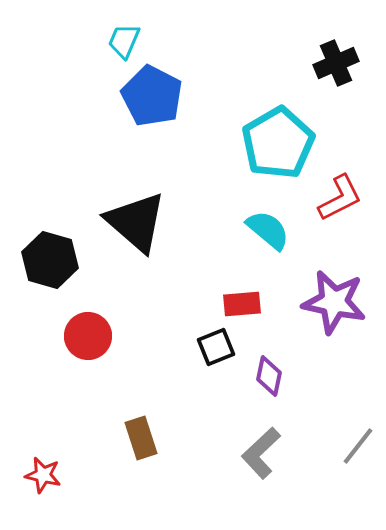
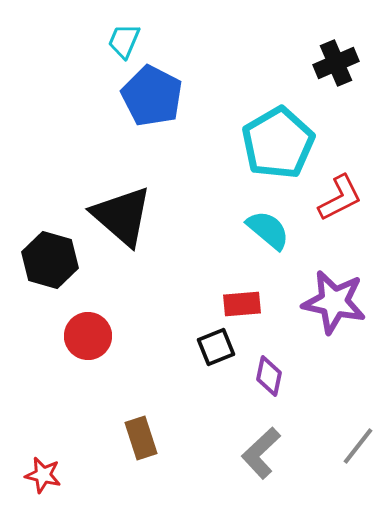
black triangle: moved 14 px left, 6 px up
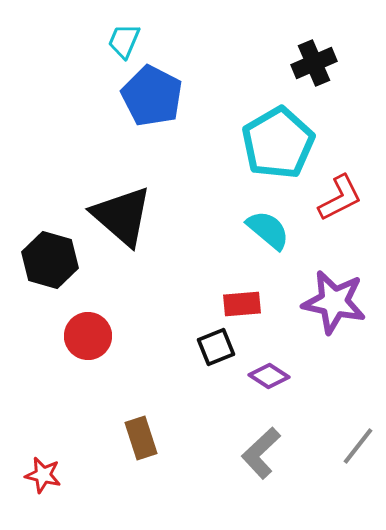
black cross: moved 22 px left
purple diamond: rotated 69 degrees counterclockwise
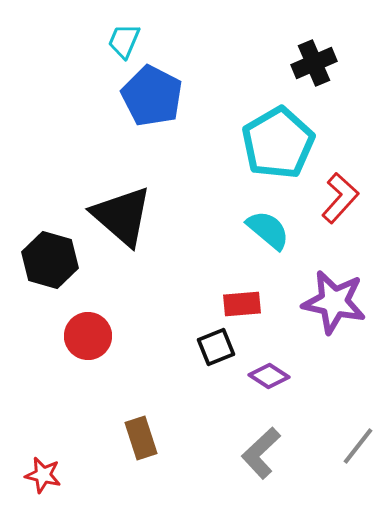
red L-shape: rotated 21 degrees counterclockwise
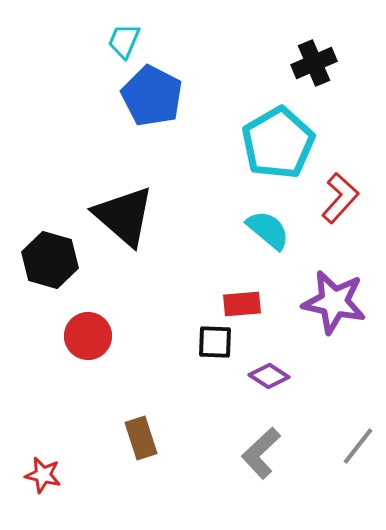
black triangle: moved 2 px right
black square: moved 1 px left, 5 px up; rotated 24 degrees clockwise
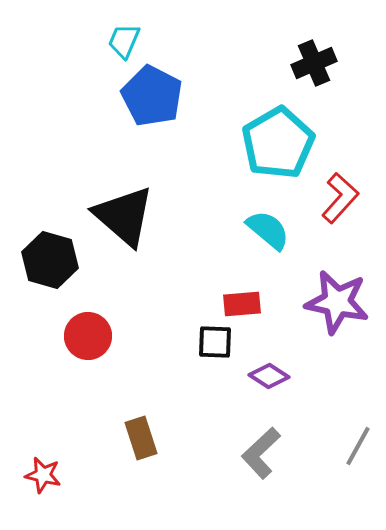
purple star: moved 3 px right
gray line: rotated 9 degrees counterclockwise
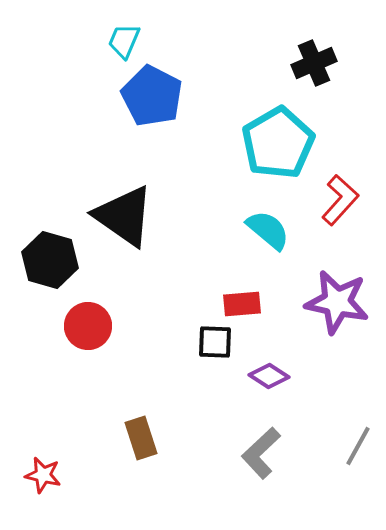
red L-shape: moved 2 px down
black triangle: rotated 6 degrees counterclockwise
red circle: moved 10 px up
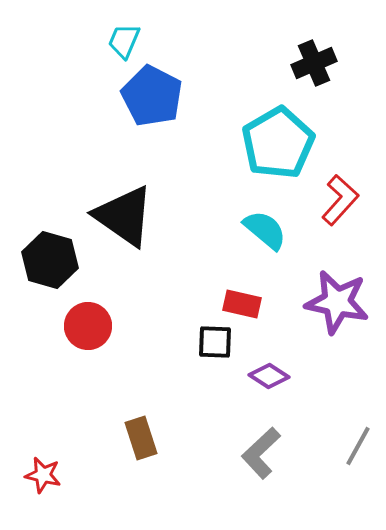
cyan semicircle: moved 3 px left
red rectangle: rotated 18 degrees clockwise
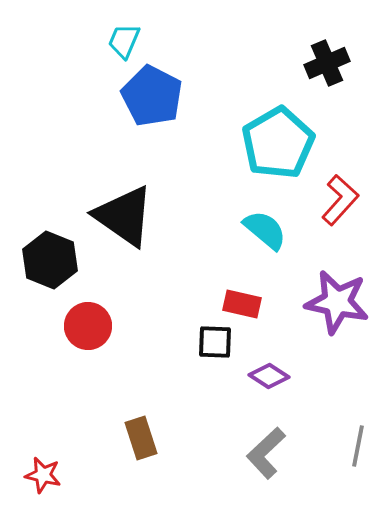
black cross: moved 13 px right
black hexagon: rotated 6 degrees clockwise
gray line: rotated 18 degrees counterclockwise
gray L-shape: moved 5 px right
